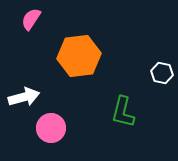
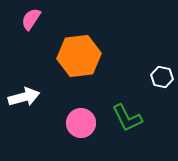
white hexagon: moved 4 px down
green L-shape: moved 4 px right, 6 px down; rotated 40 degrees counterclockwise
pink circle: moved 30 px right, 5 px up
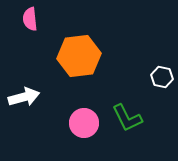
pink semicircle: moved 1 px left; rotated 40 degrees counterclockwise
pink circle: moved 3 px right
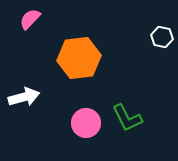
pink semicircle: rotated 50 degrees clockwise
orange hexagon: moved 2 px down
white hexagon: moved 40 px up
pink circle: moved 2 px right
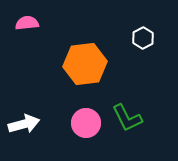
pink semicircle: moved 3 px left, 4 px down; rotated 40 degrees clockwise
white hexagon: moved 19 px left, 1 px down; rotated 20 degrees clockwise
orange hexagon: moved 6 px right, 6 px down
white arrow: moved 27 px down
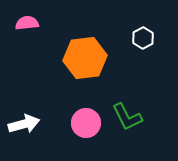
orange hexagon: moved 6 px up
green L-shape: moved 1 px up
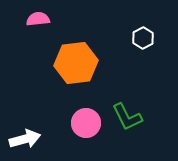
pink semicircle: moved 11 px right, 4 px up
orange hexagon: moved 9 px left, 5 px down
white arrow: moved 1 px right, 15 px down
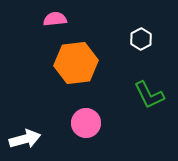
pink semicircle: moved 17 px right
white hexagon: moved 2 px left, 1 px down
green L-shape: moved 22 px right, 22 px up
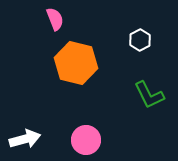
pink semicircle: rotated 75 degrees clockwise
white hexagon: moved 1 px left, 1 px down
orange hexagon: rotated 21 degrees clockwise
pink circle: moved 17 px down
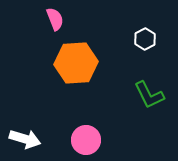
white hexagon: moved 5 px right, 1 px up
orange hexagon: rotated 18 degrees counterclockwise
white arrow: rotated 32 degrees clockwise
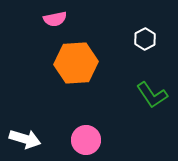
pink semicircle: rotated 100 degrees clockwise
green L-shape: moved 3 px right; rotated 8 degrees counterclockwise
